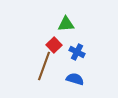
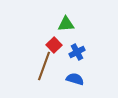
blue cross: rotated 35 degrees clockwise
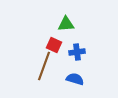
red square: rotated 21 degrees counterclockwise
blue cross: rotated 21 degrees clockwise
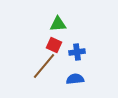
green triangle: moved 8 px left
brown line: rotated 20 degrees clockwise
blue semicircle: rotated 24 degrees counterclockwise
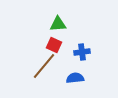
blue cross: moved 5 px right
blue semicircle: moved 1 px up
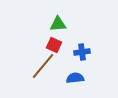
brown line: moved 1 px left
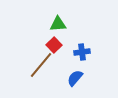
red square: rotated 21 degrees clockwise
brown line: moved 2 px left, 1 px up
blue semicircle: rotated 42 degrees counterclockwise
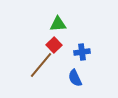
blue semicircle: rotated 66 degrees counterclockwise
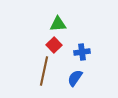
brown line: moved 3 px right, 6 px down; rotated 28 degrees counterclockwise
blue semicircle: rotated 60 degrees clockwise
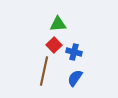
blue cross: moved 8 px left; rotated 21 degrees clockwise
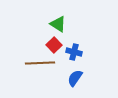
green triangle: rotated 36 degrees clockwise
brown line: moved 4 px left, 8 px up; rotated 76 degrees clockwise
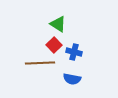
blue semicircle: moved 3 px left, 1 px down; rotated 114 degrees counterclockwise
